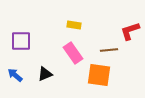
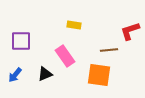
pink rectangle: moved 8 px left, 3 px down
blue arrow: rotated 91 degrees counterclockwise
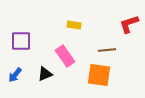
red L-shape: moved 1 px left, 7 px up
brown line: moved 2 px left
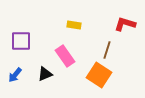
red L-shape: moved 4 px left; rotated 35 degrees clockwise
brown line: rotated 66 degrees counterclockwise
orange square: rotated 25 degrees clockwise
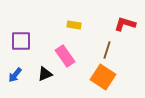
orange square: moved 4 px right, 2 px down
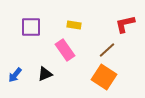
red L-shape: rotated 30 degrees counterclockwise
purple square: moved 10 px right, 14 px up
brown line: rotated 30 degrees clockwise
pink rectangle: moved 6 px up
orange square: moved 1 px right
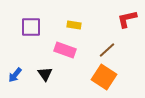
red L-shape: moved 2 px right, 5 px up
pink rectangle: rotated 35 degrees counterclockwise
black triangle: rotated 42 degrees counterclockwise
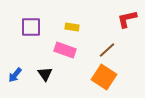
yellow rectangle: moved 2 px left, 2 px down
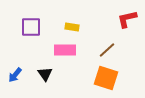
pink rectangle: rotated 20 degrees counterclockwise
orange square: moved 2 px right, 1 px down; rotated 15 degrees counterclockwise
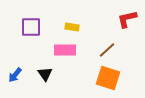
orange square: moved 2 px right
